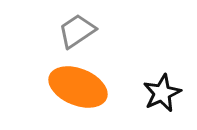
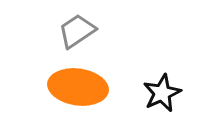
orange ellipse: rotated 14 degrees counterclockwise
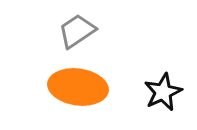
black star: moved 1 px right, 1 px up
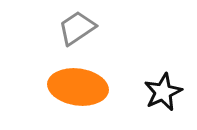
gray trapezoid: moved 3 px up
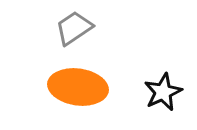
gray trapezoid: moved 3 px left
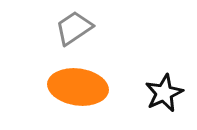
black star: moved 1 px right, 1 px down
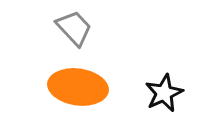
gray trapezoid: rotated 81 degrees clockwise
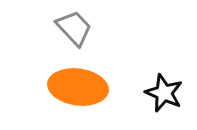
black star: rotated 24 degrees counterclockwise
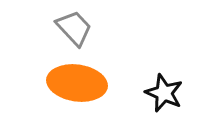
orange ellipse: moved 1 px left, 4 px up
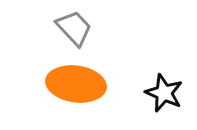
orange ellipse: moved 1 px left, 1 px down
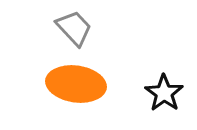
black star: rotated 12 degrees clockwise
